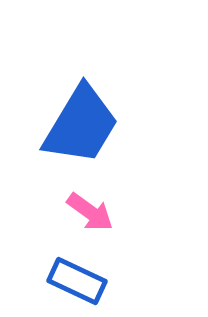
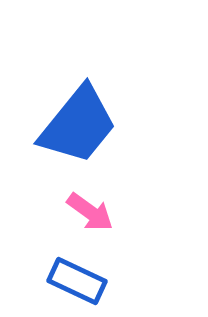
blue trapezoid: moved 3 px left; rotated 8 degrees clockwise
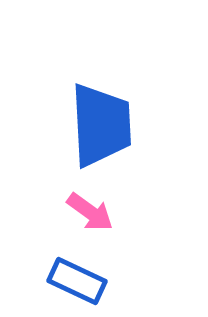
blue trapezoid: moved 23 px right; rotated 42 degrees counterclockwise
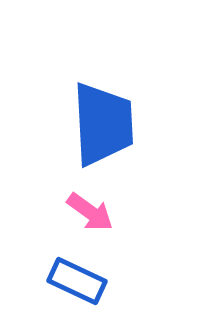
blue trapezoid: moved 2 px right, 1 px up
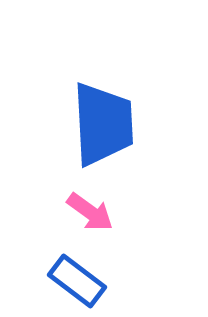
blue rectangle: rotated 12 degrees clockwise
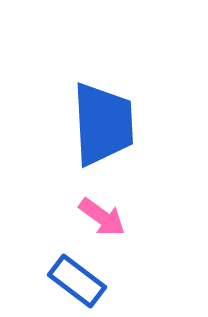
pink arrow: moved 12 px right, 5 px down
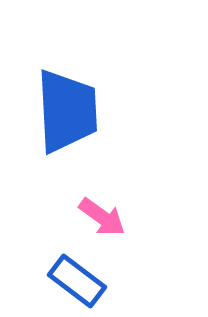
blue trapezoid: moved 36 px left, 13 px up
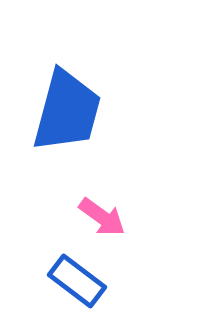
blue trapezoid: rotated 18 degrees clockwise
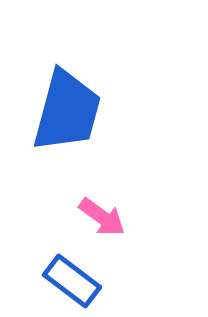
blue rectangle: moved 5 px left
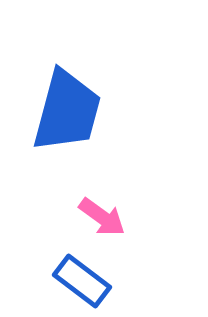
blue rectangle: moved 10 px right
